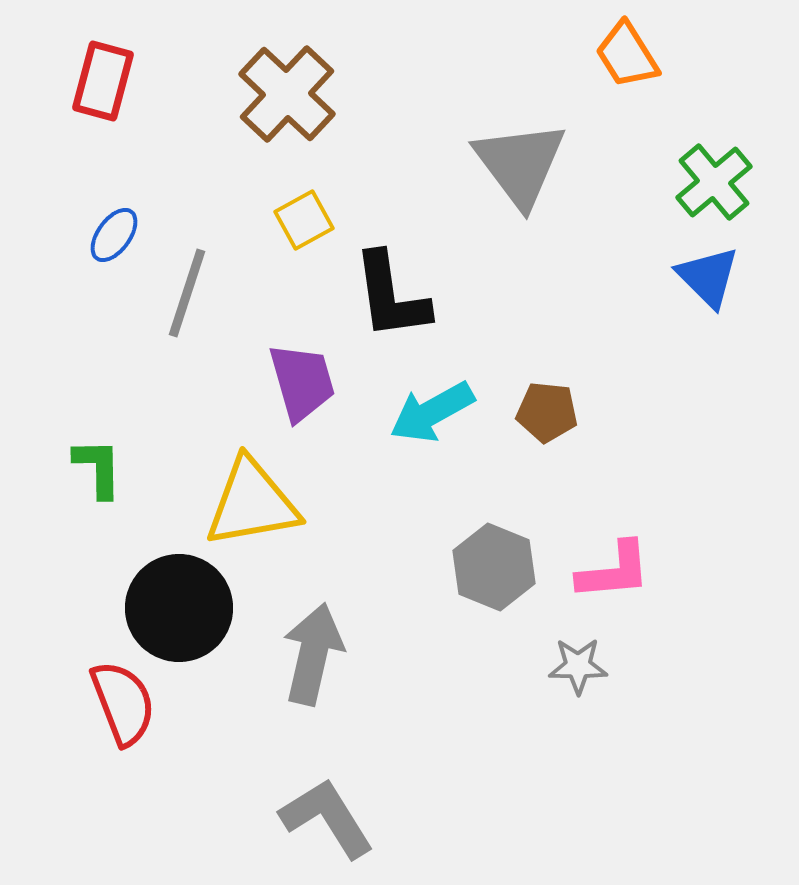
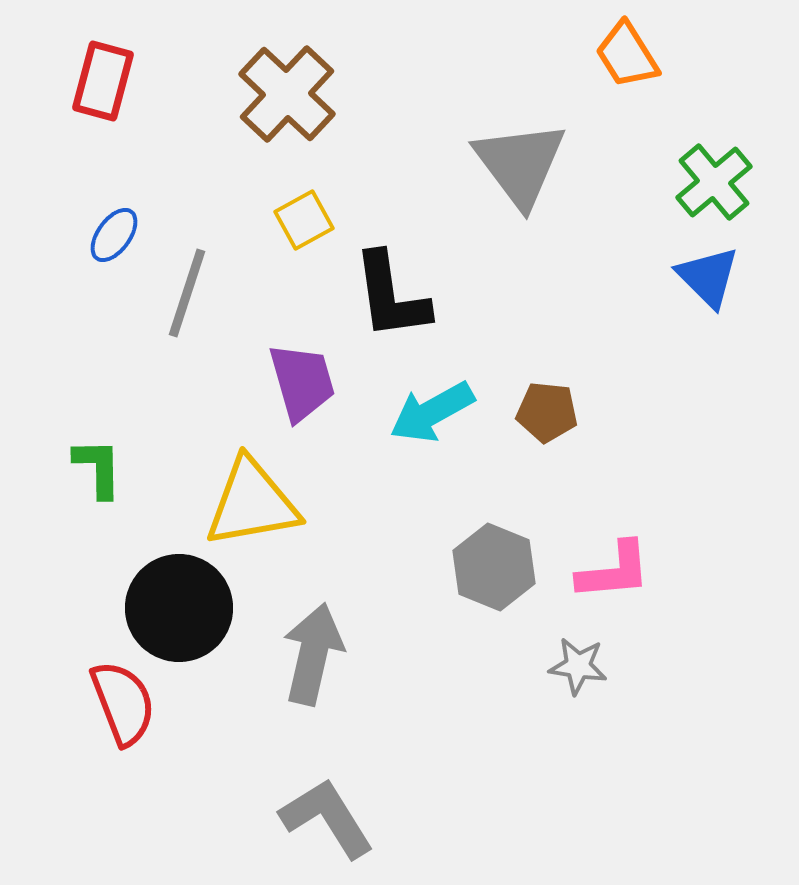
gray star: rotated 8 degrees clockwise
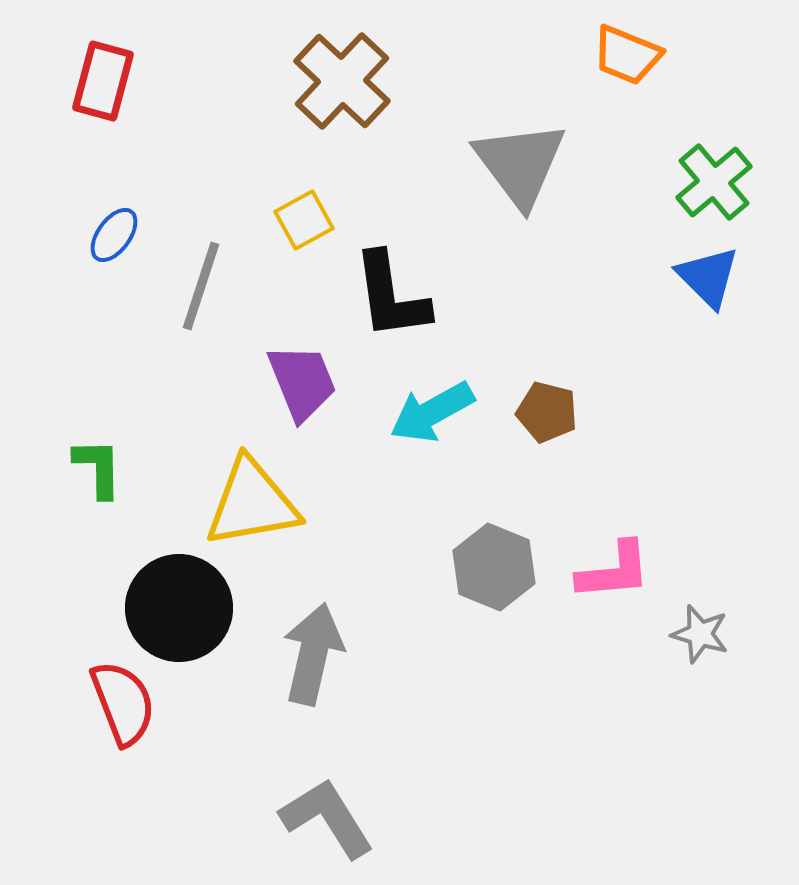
orange trapezoid: rotated 36 degrees counterclockwise
brown cross: moved 55 px right, 13 px up
gray line: moved 14 px right, 7 px up
purple trapezoid: rotated 6 degrees counterclockwise
brown pentagon: rotated 8 degrees clockwise
gray star: moved 122 px right, 32 px up; rotated 8 degrees clockwise
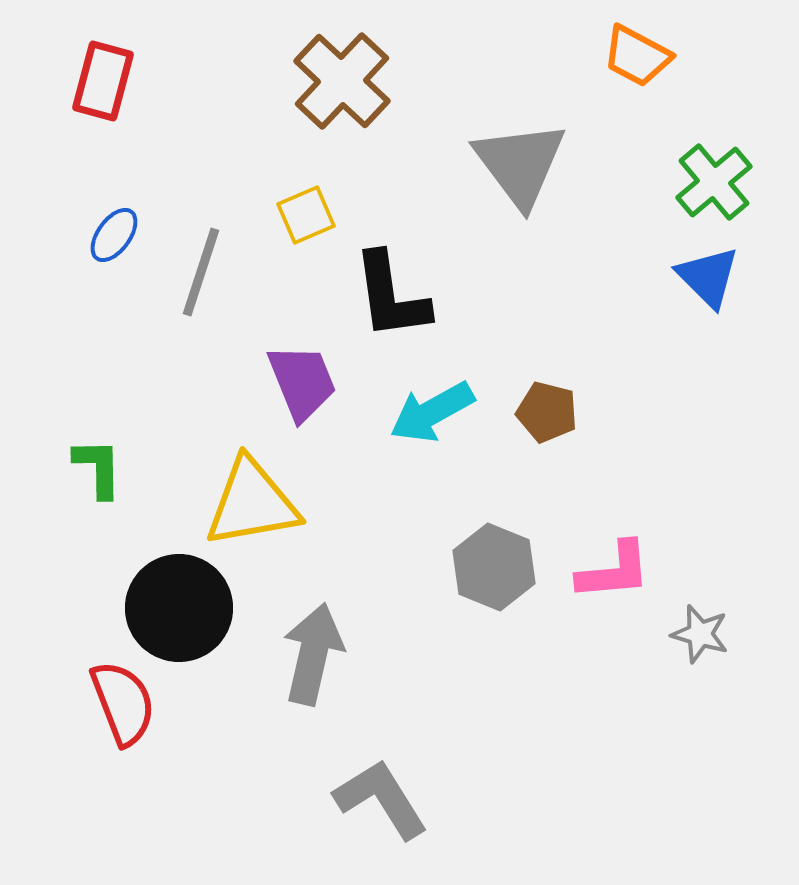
orange trapezoid: moved 10 px right, 1 px down; rotated 6 degrees clockwise
yellow square: moved 2 px right, 5 px up; rotated 6 degrees clockwise
gray line: moved 14 px up
gray L-shape: moved 54 px right, 19 px up
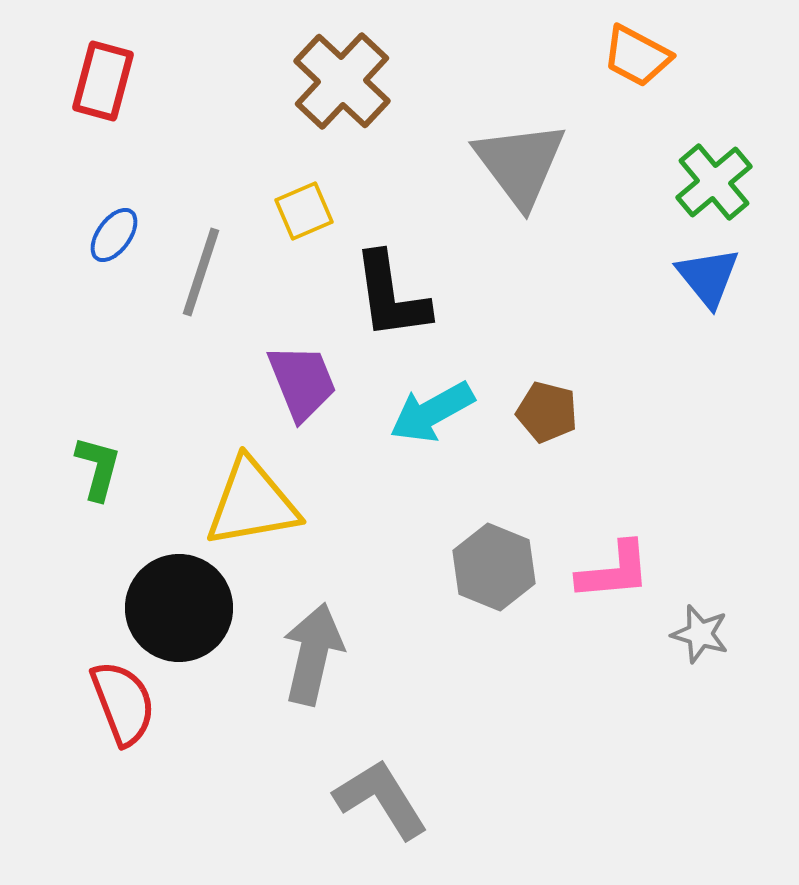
yellow square: moved 2 px left, 4 px up
blue triangle: rotated 6 degrees clockwise
green L-shape: rotated 16 degrees clockwise
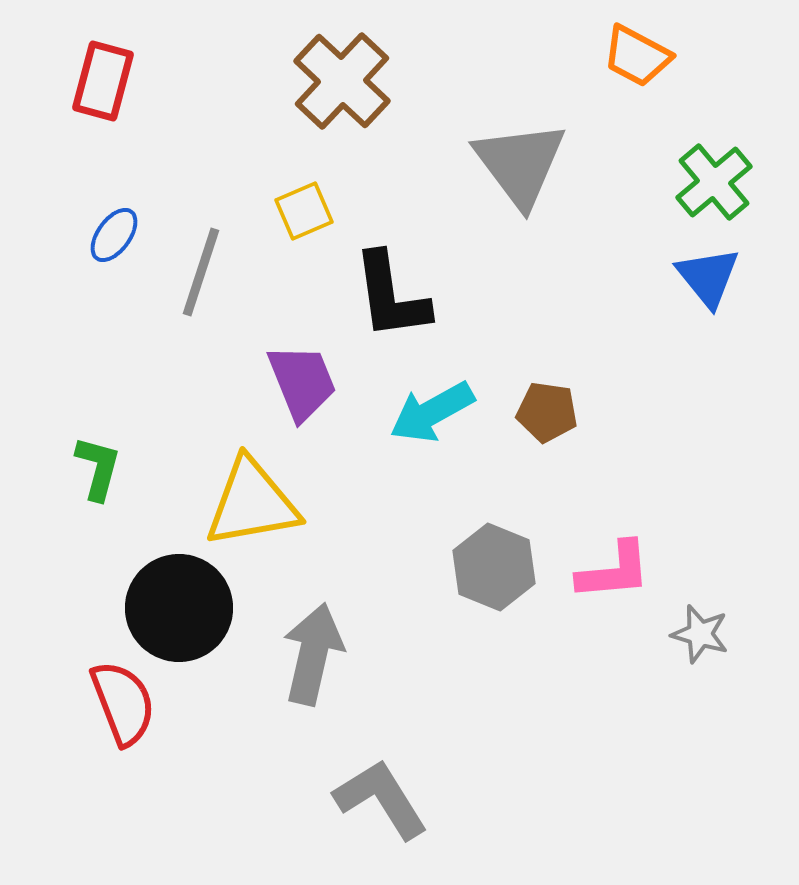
brown pentagon: rotated 6 degrees counterclockwise
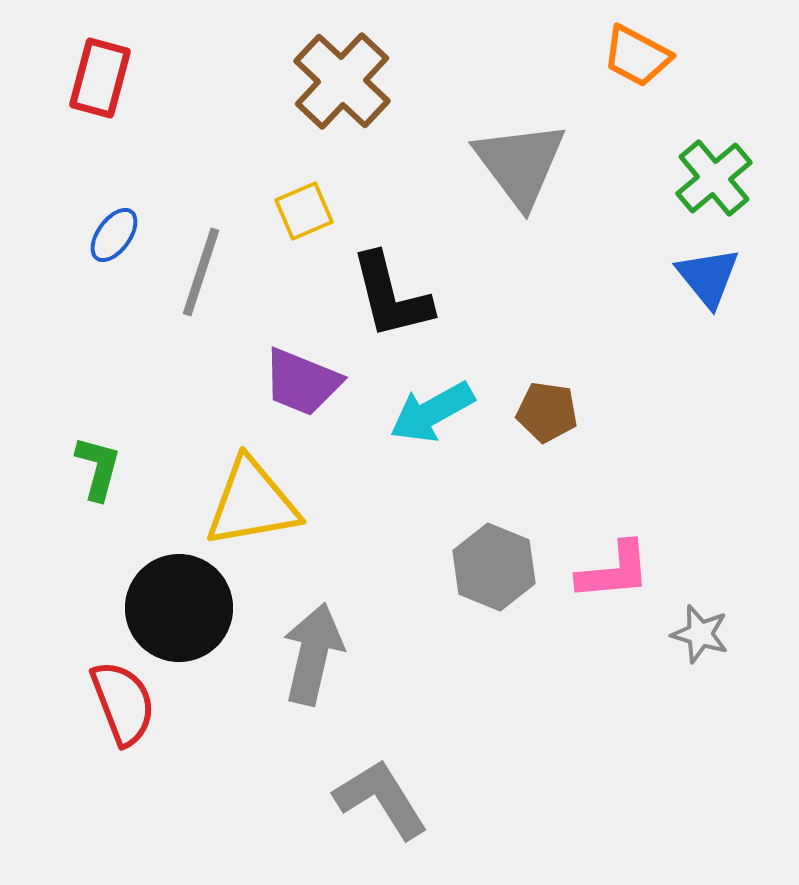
red rectangle: moved 3 px left, 3 px up
green cross: moved 4 px up
black L-shape: rotated 6 degrees counterclockwise
purple trapezoid: rotated 134 degrees clockwise
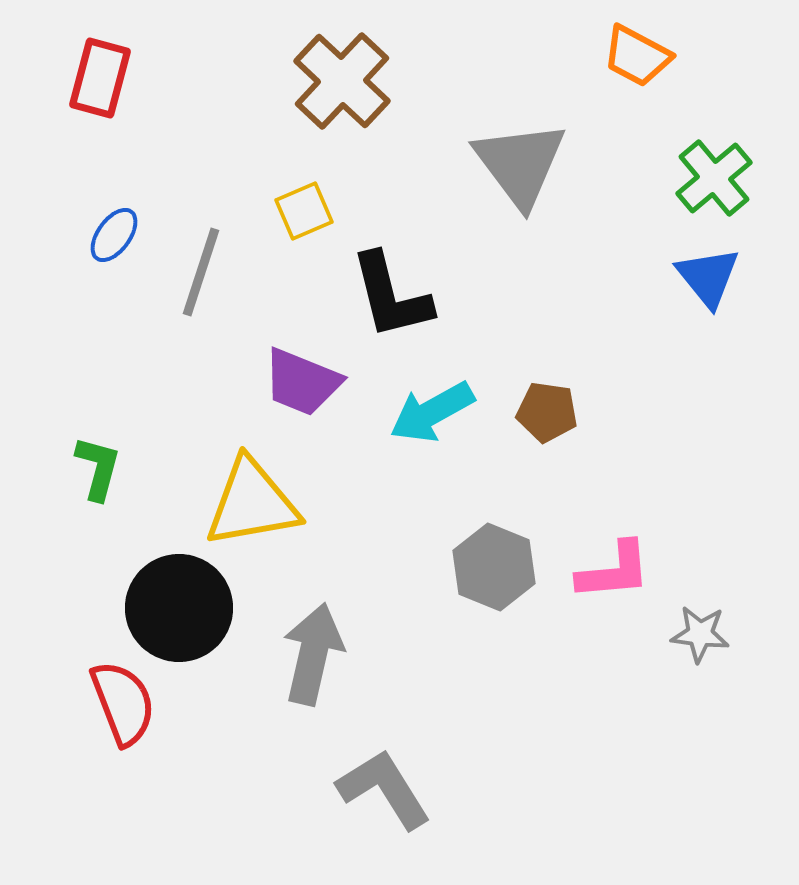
gray star: rotated 10 degrees counterclockwise
gray L-shape: moved 3 px right, 10 px up
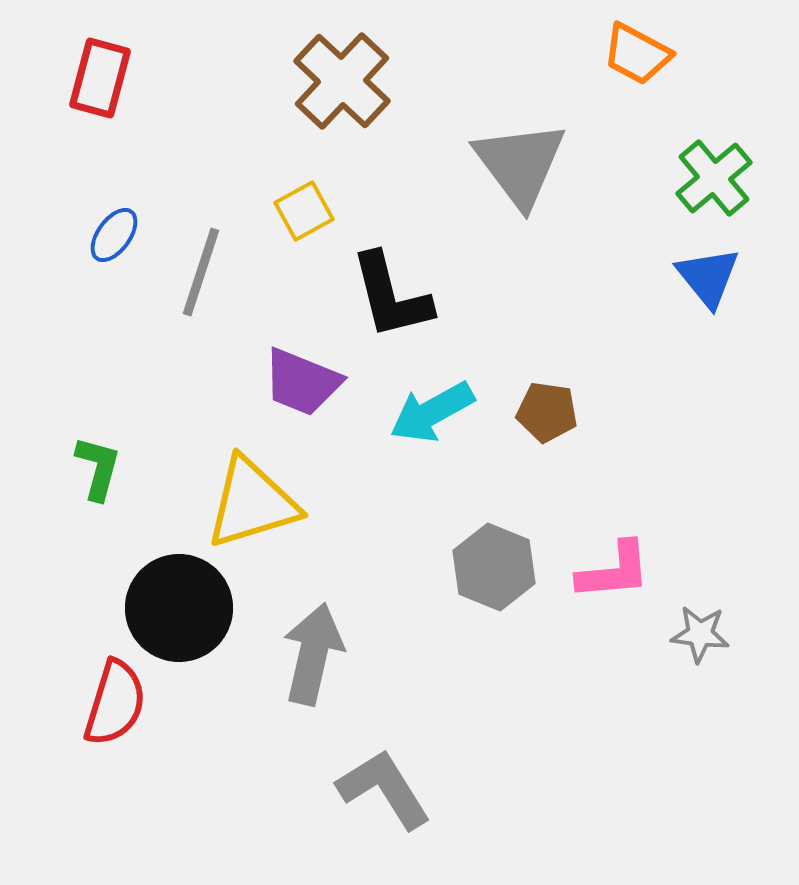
orange trapezoid: moved 2 px up
yellow square: rotated 6 degrees counterclockwise
yellow triangle: rotated 7 degrees counterclockwise
red semicircle: moved 8 px left; rotated 38 degrees clockwise
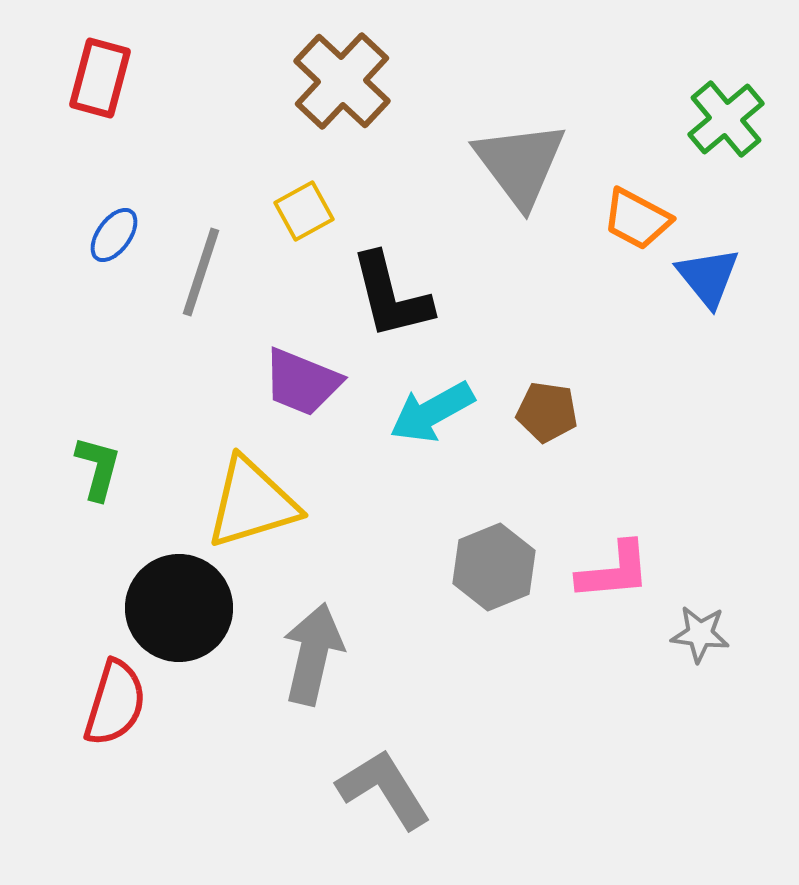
orange trapezoid: moved 165 px down
green cross: moved 12 px right, 59 px up
gray hexagon: rotated 16 degrees clockwise
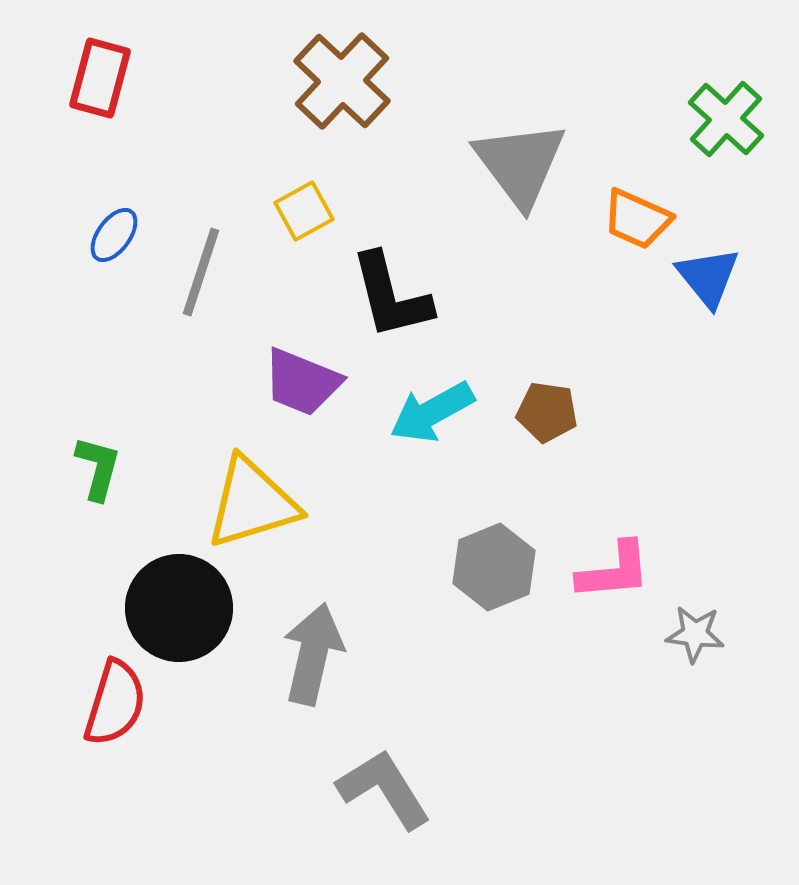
green cross: rotated 8 degrees counterclockwise
orange trapezoid: rotated 4 degrees counterclockwise
gray star: moved 5 px left
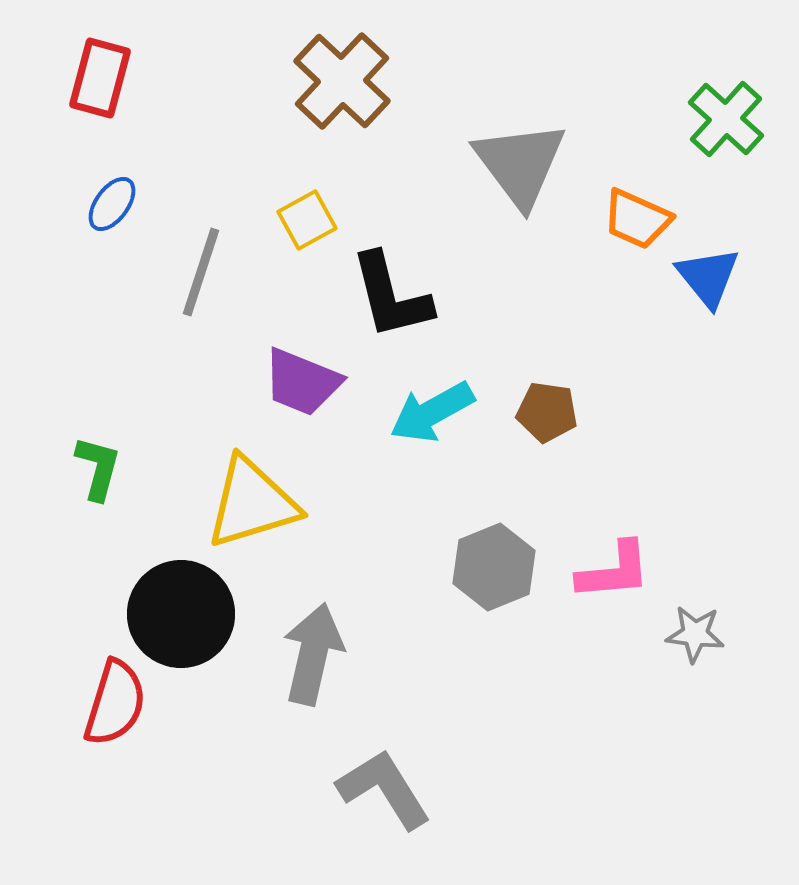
yellow square: moved 3 px right, 9 px down
blue ellipse: moved 2 px left, 31 px up
black circle: moved 2 px right, 6 px down
